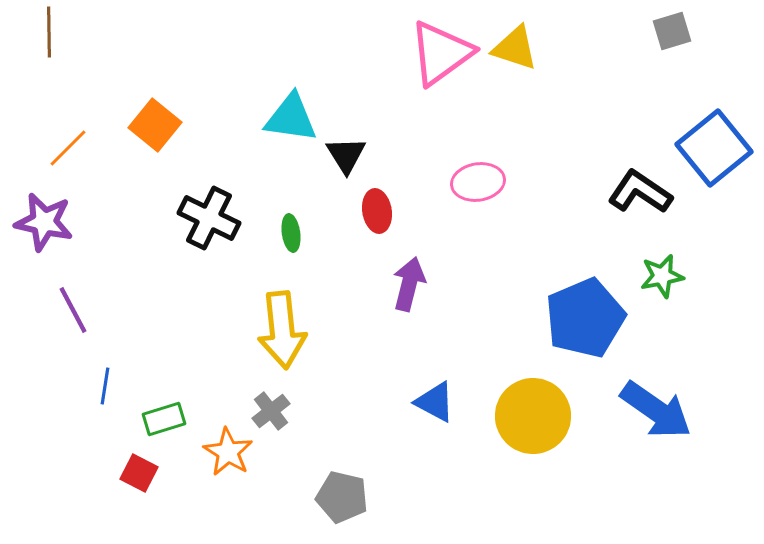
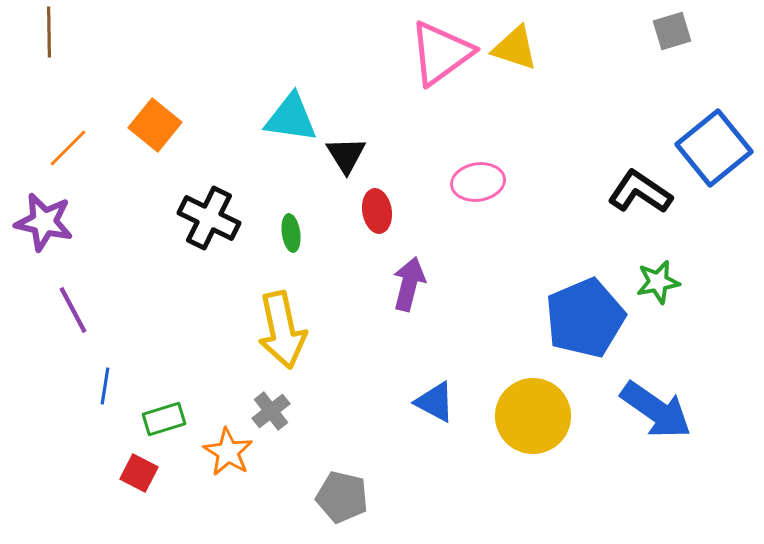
green star: moved 4 px left, 6 px down
yellow arrow: rotated 6 degrees counterclockwise
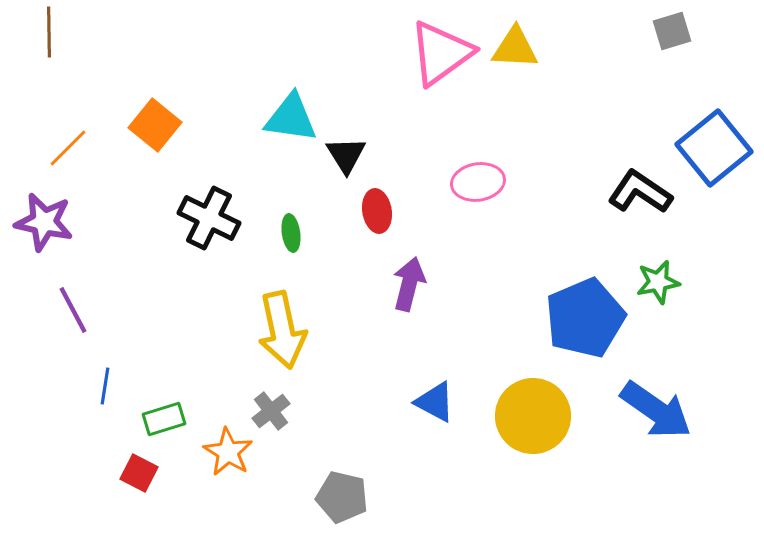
yellow triangle: rotated 15 degrees counterclockwise
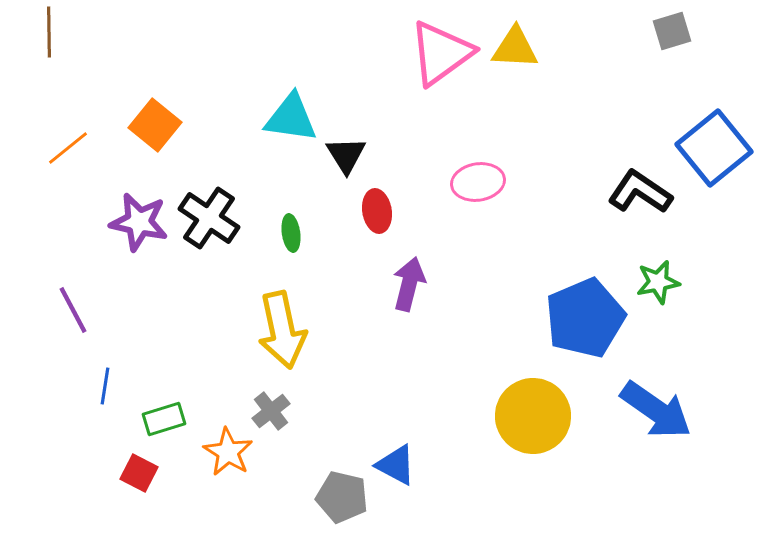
orange line: rotated 6 degrees clockwise
black cross: rotated 8 degrees clockwise
purple star: moved 95 px right
blue triangle: moved 39 px left, 63 px down
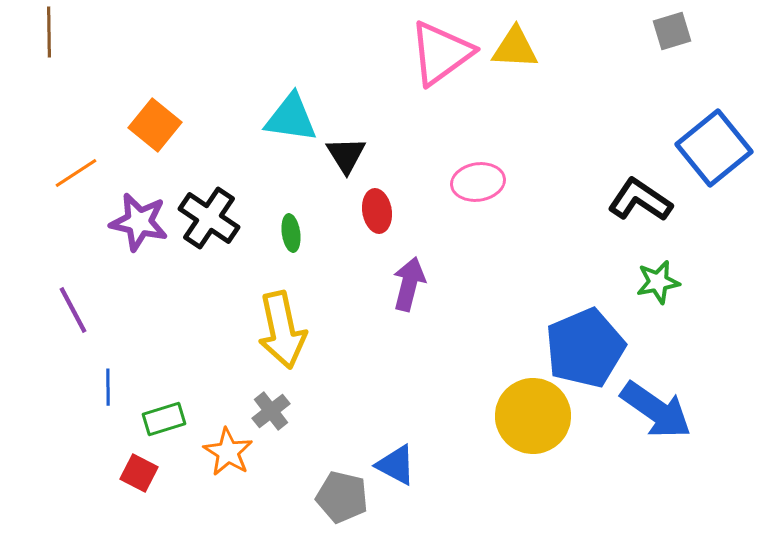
orange line: moved 8 px right, 25 px down; rotated 6 degrees clockwise
black L-shape: moved 8 px down
blue pentagon: moved 30 px down
blue line: moved 3 px right, 1 px down; rotated 9 degrees counterclockwise
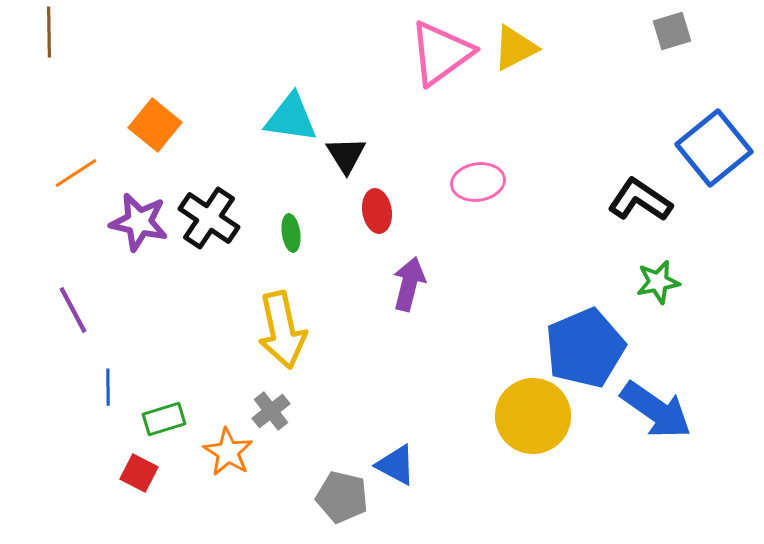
yellow triangle: rotated 30 degrees counterclockwise
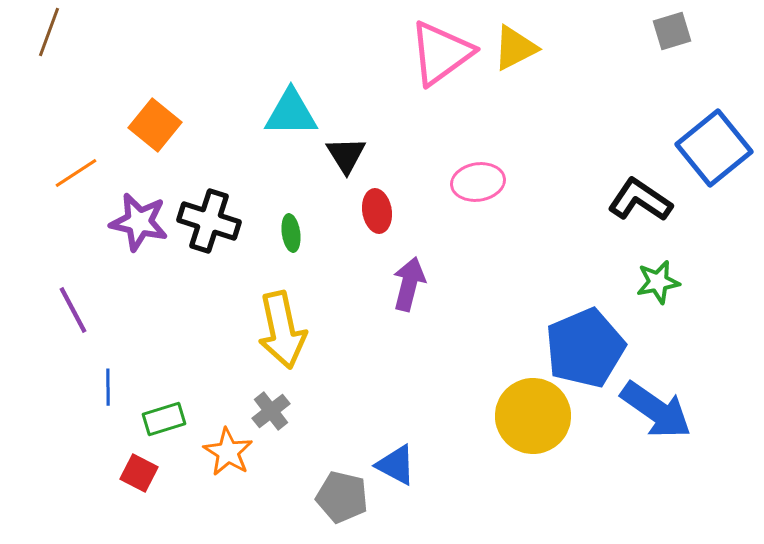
brown line: rotated 21 degrees clockwise
cyan triangle: moved 5 px up; rotated 8 degrees counterclockwise
black cross: moved 3 px down; rotated 16 degrees counterclockwise
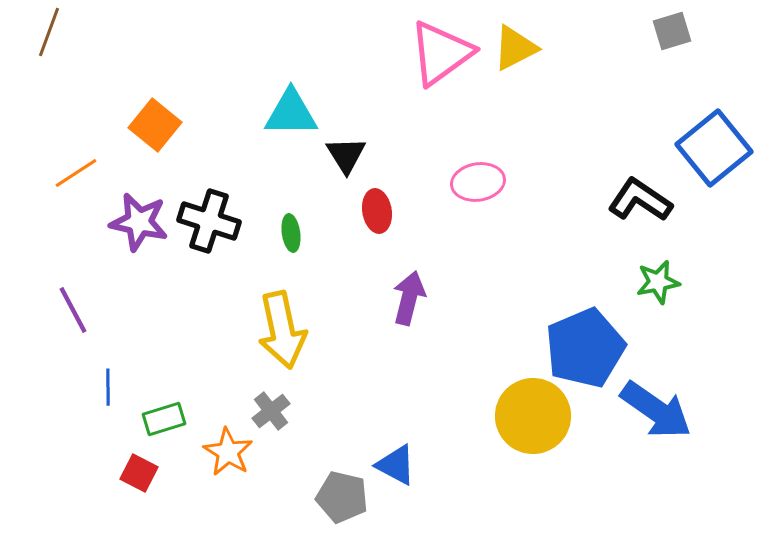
purple arrow: moved 14 px down
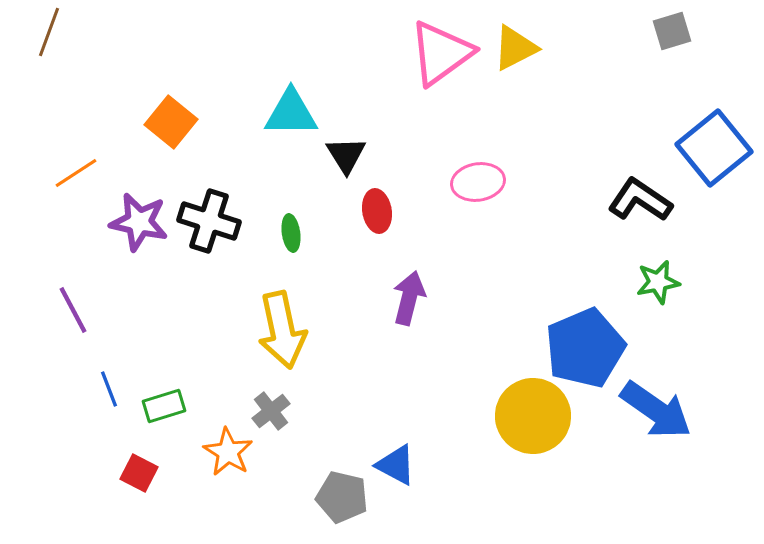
orange square: moved 16 px right, 3 px up
blue line: moved 1 px right, 2 px down; rotated 21 degrees counterclockwise
green rectangle: moved 13 px up
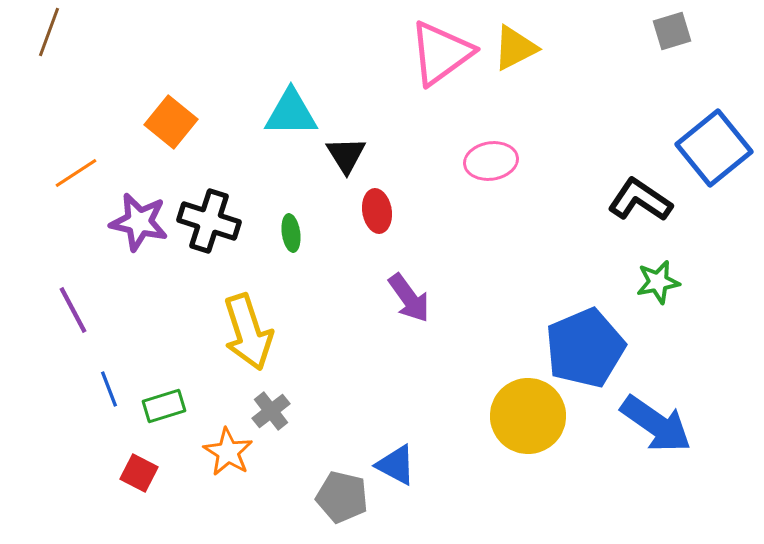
pink ellipse: moved 13 px right, 21 px up
purple arrow: rotated 130 degrees clockwise
yellow arrow: moved 34 px left, 2 px down; rotated 6 degrees counterclockwise
blue arrow: moved 14 px down
yellow circle: moved 5 px left
